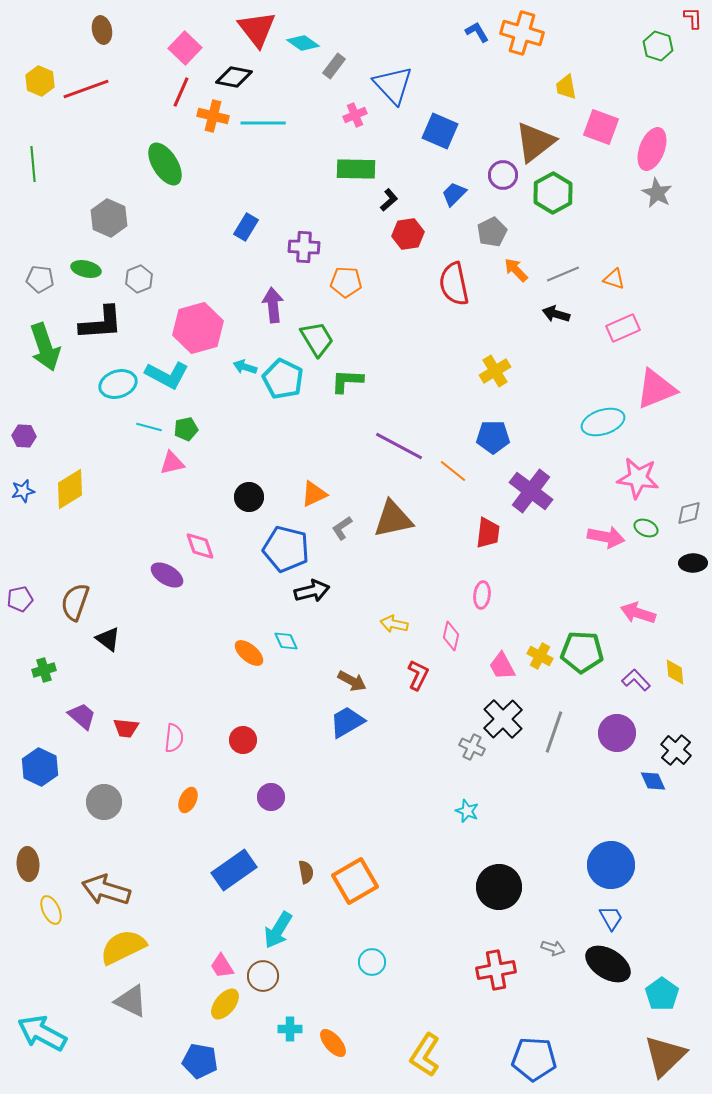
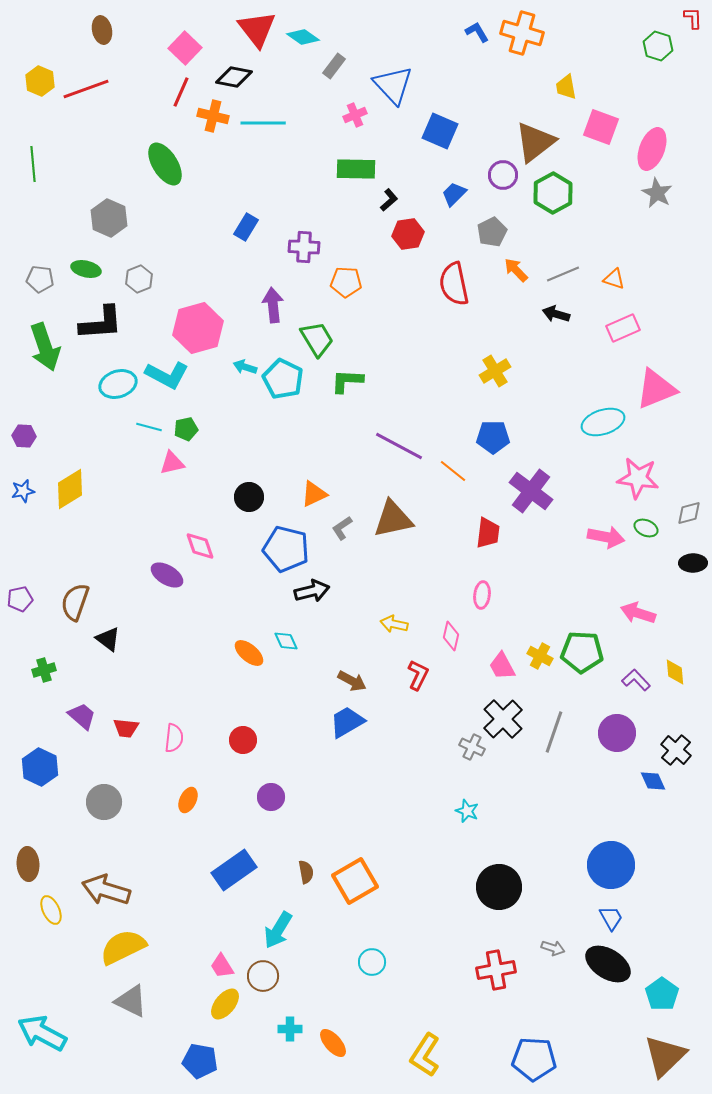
cyan diamond at (303, 43): moved 6 px up
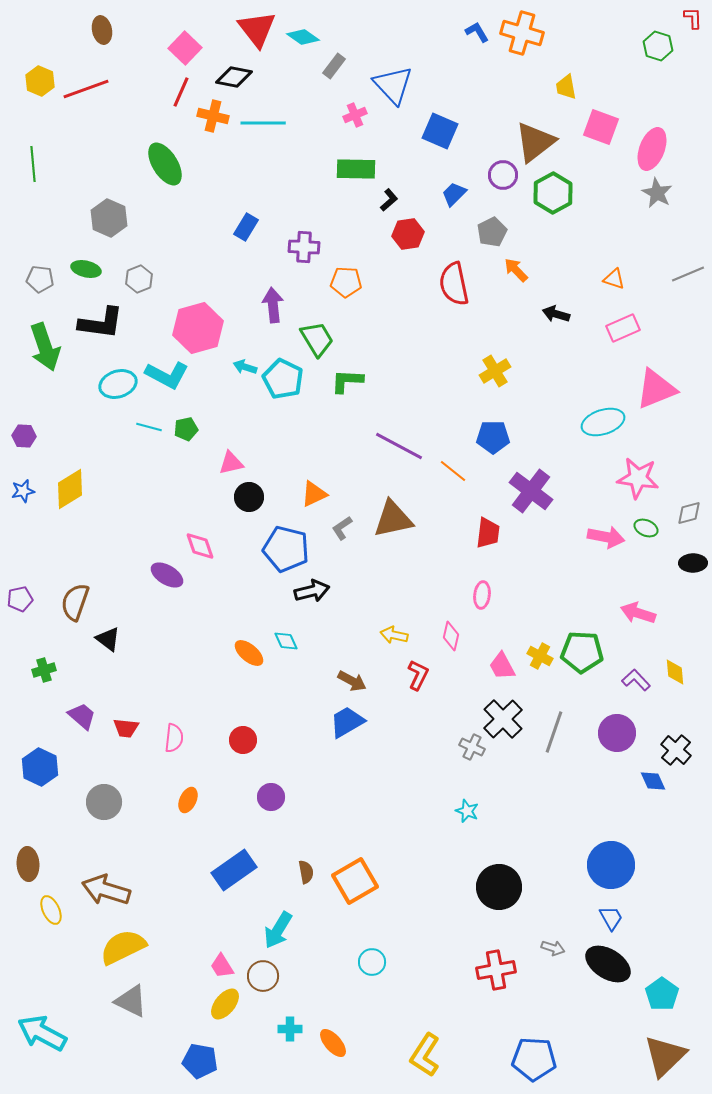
gray line at (563, 274): moved 125 px right
black L-shape at (101, 323): rotated 12 degrees clockwise
pink triangle at (172, 463): moved 59 px right
yellow arrow at (394, 624): moved 11 px down
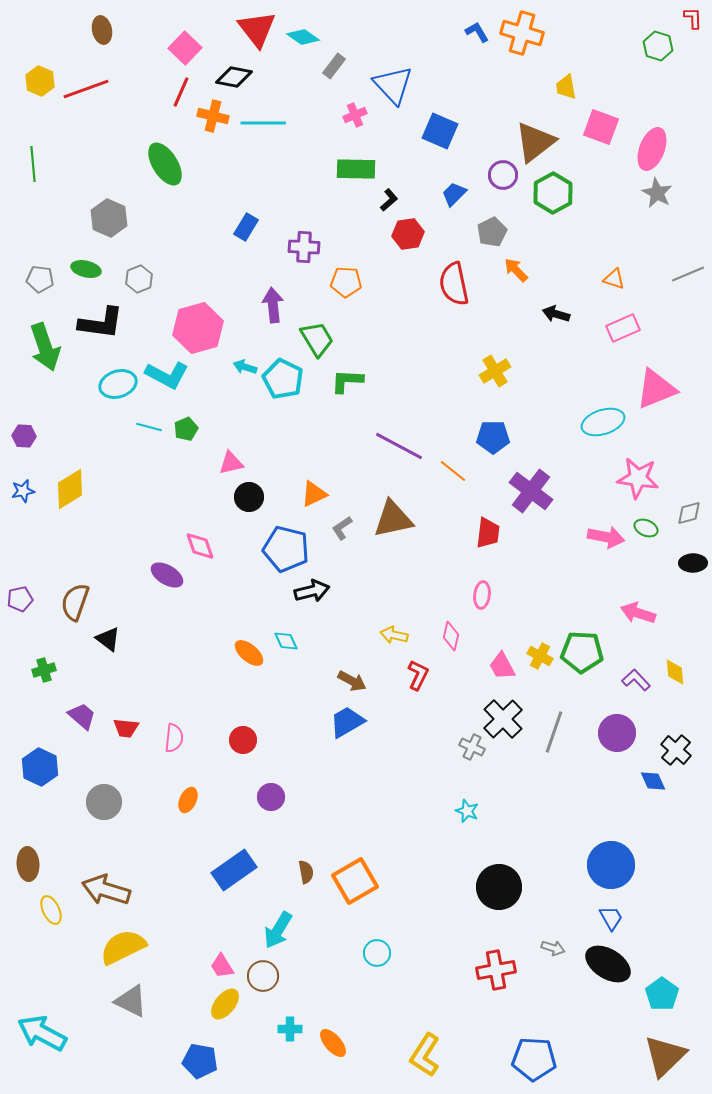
green pentagon at (186, 429): rotated 10 degrees counterclockwise
cyan circle at (372, 962): moved 5 px right, 9 px up
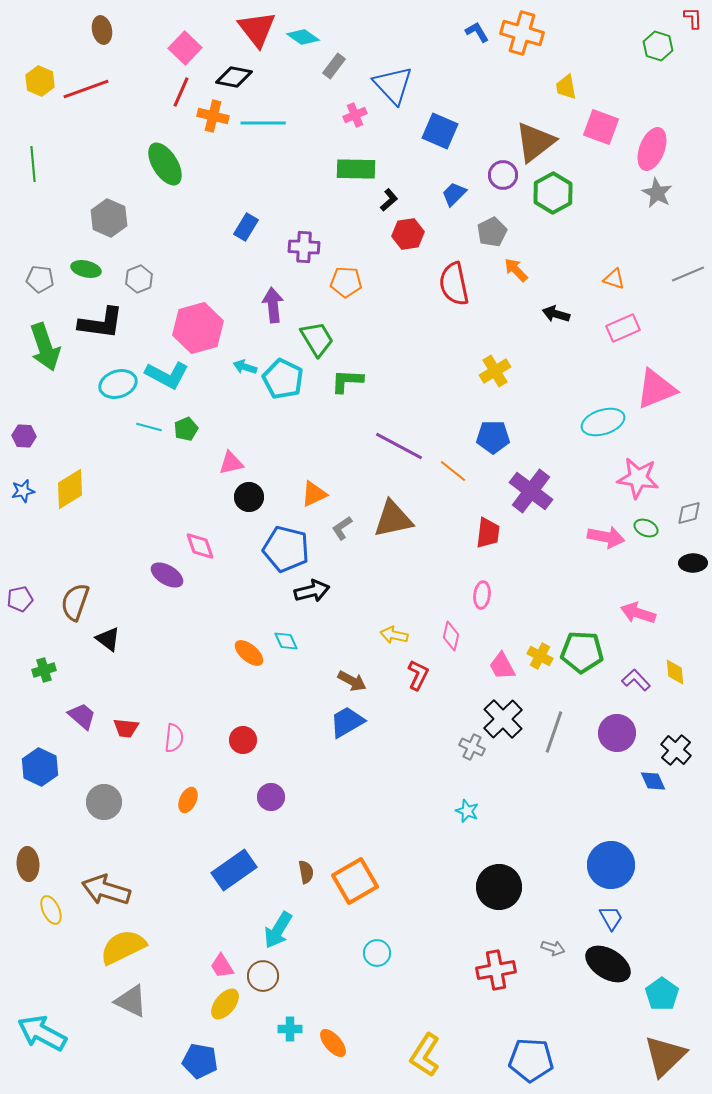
blue pentagon at (534, 1059): moved 3 px left, 1 px down
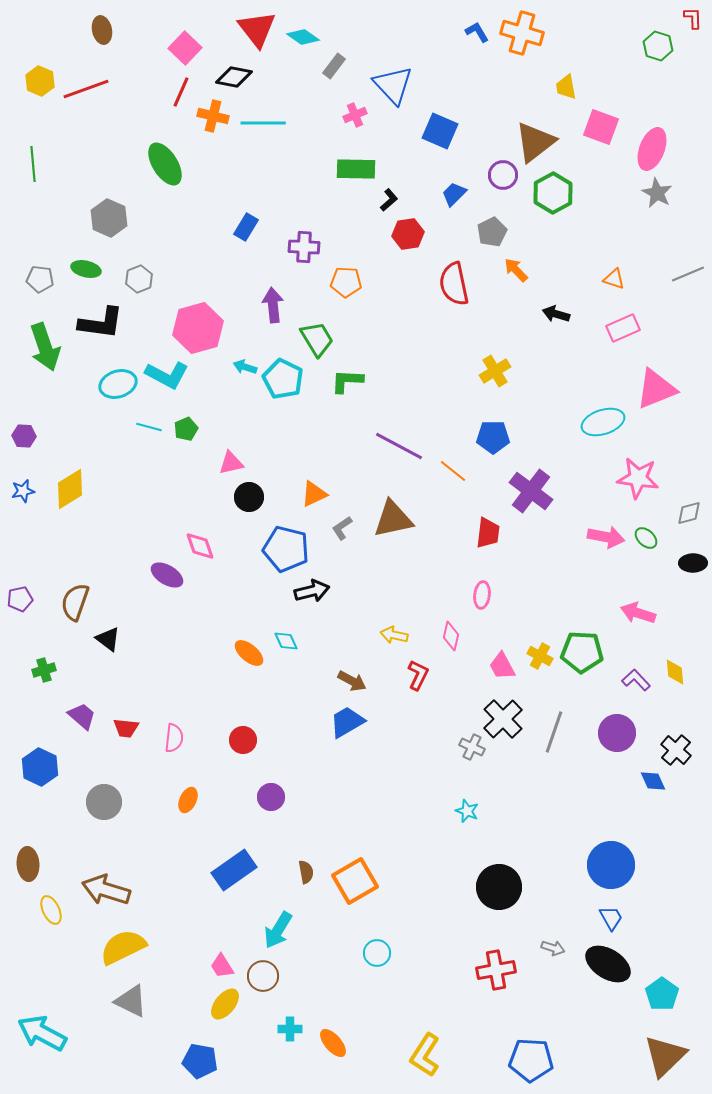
green ellipse at (646, 528): moved 10 px down; rotated 20 degrees clockwise
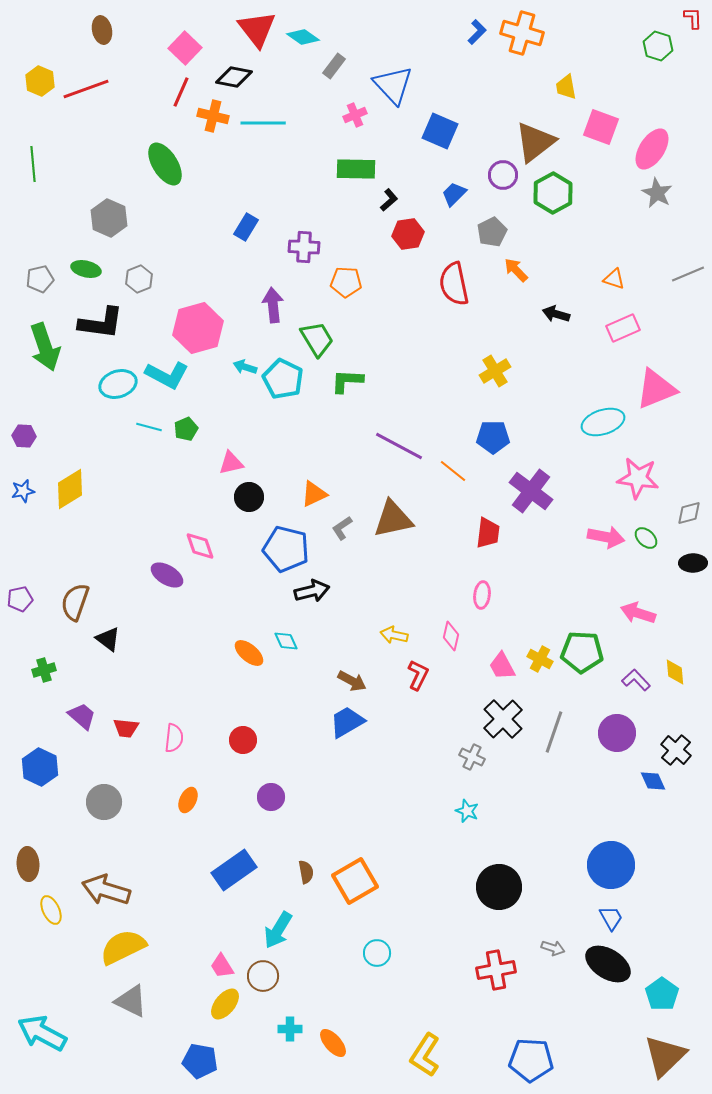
blue L-shape at (477, 32): rotated 75 degrees clockwise
pink ellipse at (652, 149): rotated 12 degrees clockwise
gray pentagon at (40, 279): rotated 20 degrees counterclockwise
yellow cross at (540, 656): moved 3 px down
gray cross at (472, 747): moved 10 px down
